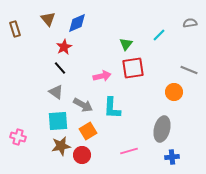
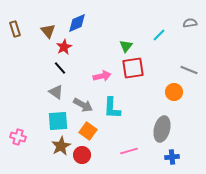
brown triangle: moved 12 px down
green triangle: moved 2 px down
orange square: rotated 24 degrees counterclockwise
brown star: rotated 18 degrees counterclockwise
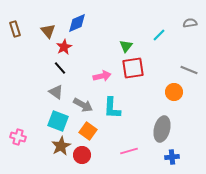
cyan square: rotated 25 degrees clockwise
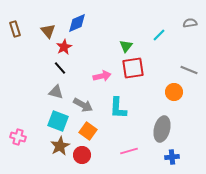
gray triangle: rotated 21 degrees counterclockwise
cyan L-shape: moved 6 px right
brown star: moved 1 px left
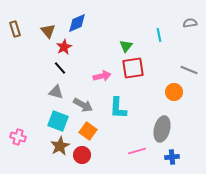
cyan line: rotated 56 degrees counterclockwise
pink line: moved 8 px right
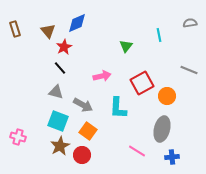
red square: moved 9 px right, 15 px down; rotated 20 degrees counterclockwise
orange circle: moved 7 px left, 4 px down
pink line: rotated 48 degrees clockwise
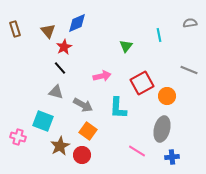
cyan square: moved 15 px left
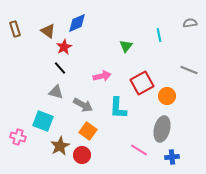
brown triangle: rotated 14 degrees counterclockwise
pink line: moved 2 px right, 1 px up
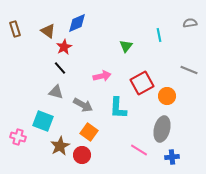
orange square: moved 1 px right, 1 px down
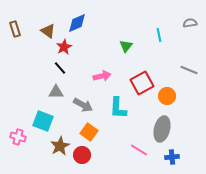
gray triangle: rotated 14 degrees counterclockwise
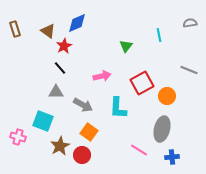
red star: moved 1 px up
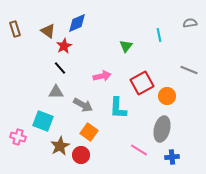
red circle: moved 1 px left
